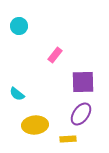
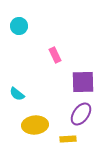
pink rectangle: rotated 63 degrees counterclockwise
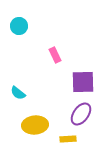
cyan semicircle: moved 1 px right, 1 px up
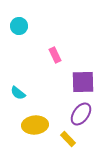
yellow rectangle: rotated 49 degrees clockwise
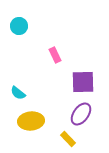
yellow ellipse: moved 4 px left, 4 px up
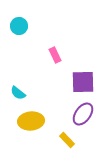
purple ellipse: moved 2 px right
yellow rectangle: moved 1 px left, 1 px down
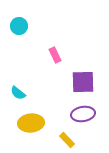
purple ellipse: rotated 45 degrees clockwise
yellow ellipse: moved 2 px down
